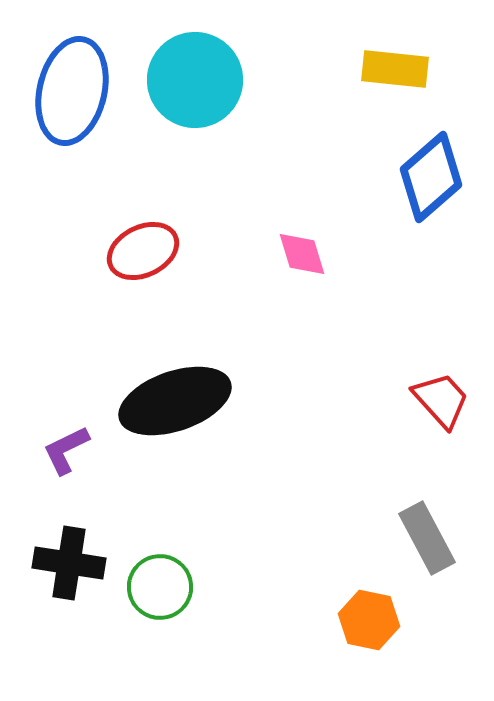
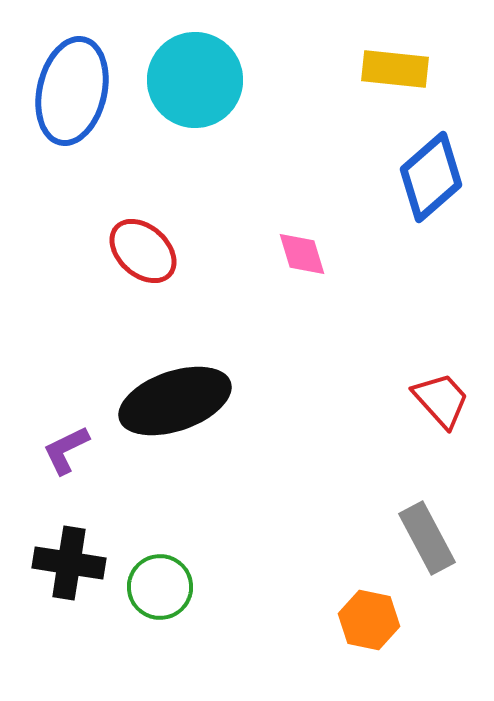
red ellipse: rotated 68 degrees clockwise
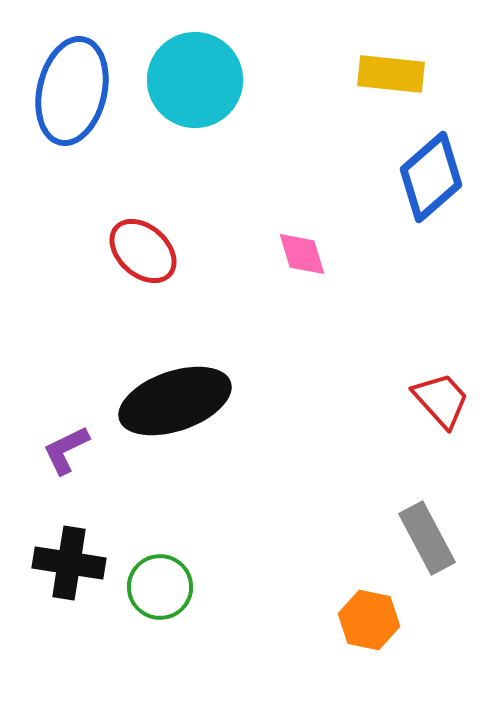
yellow rectangle: moved 4 px left, 5 px down
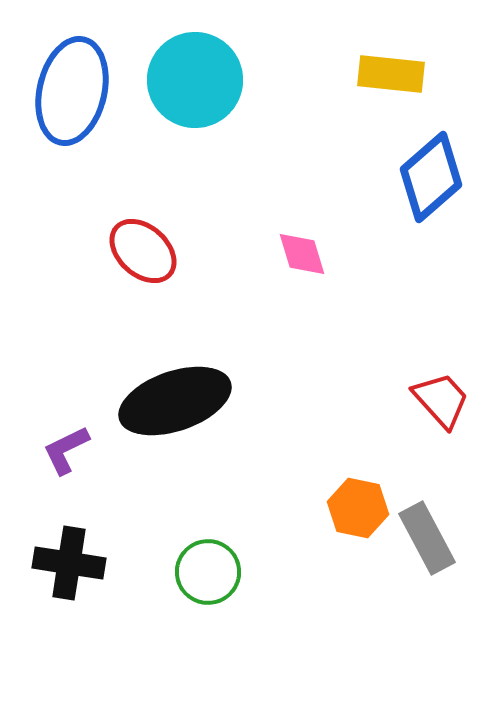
green circle: moved 48 px right, 15 px up
orange hexagon: moved 11 px left, 112 px up
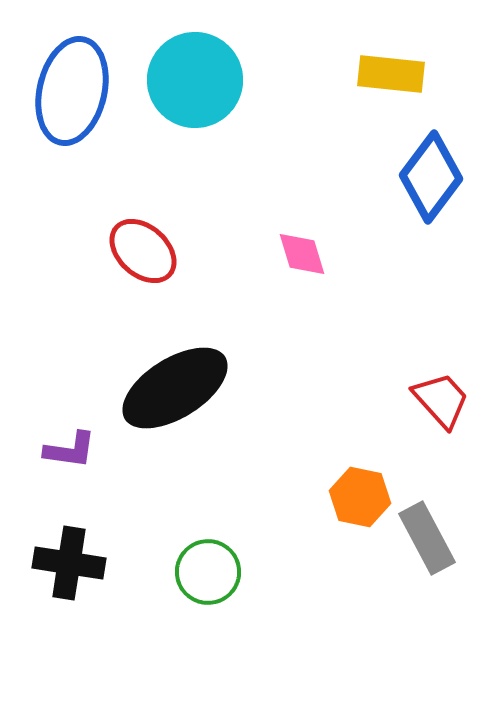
blue diamond: rotated 12 degrees counterclockwise
black ellipse: moved 13 px up; rotated 13 degrees counterclockwise
purple L-shape: moved 4 px right; rotated 146 degrees counterclockwise
orange hexagon: moved 2 px right, 11 px up
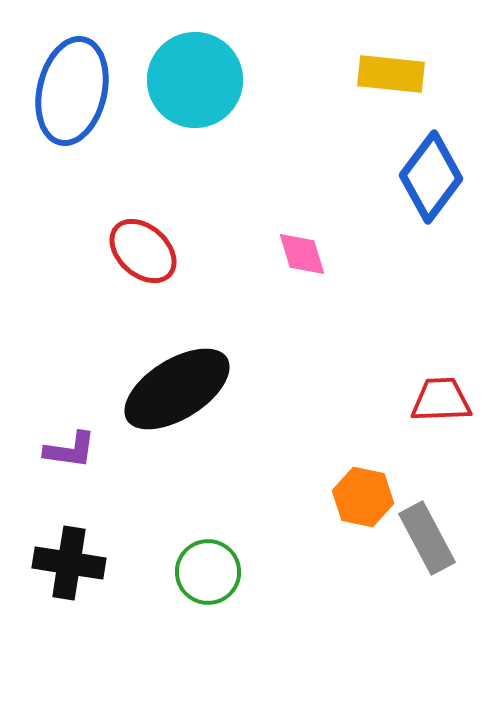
black ellipse: moved 2 px right, 1 px down
red trapezoid: rotated 50 degrees counterclockwise
orange hexagon: moved 3 px right
